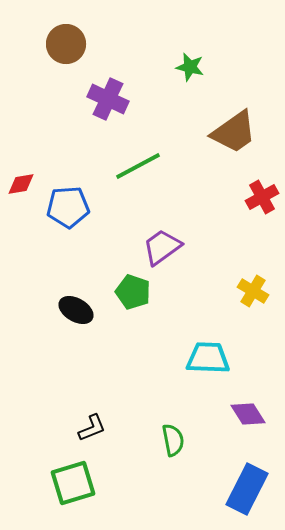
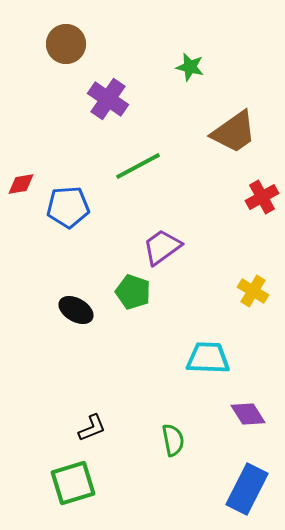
purple cross: rotated 9 degrees clockwise
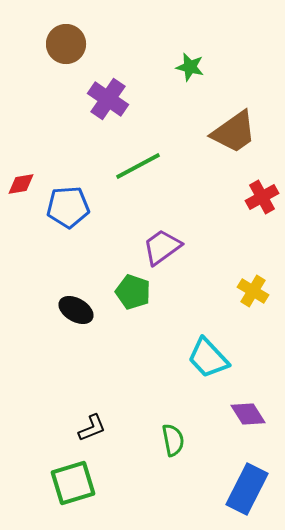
cyan trapezoid: rotated 135 degrees counterclockwise
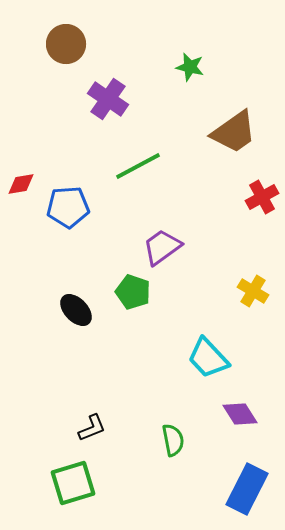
black ellipse: rotated 16 degrees clockwise
purple diamond: moved 8 px left
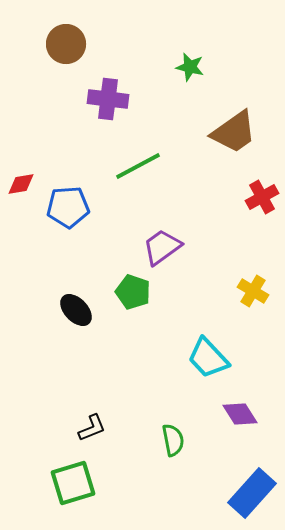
purple cross: rotated 27 degrees counterclockwise
blue rectangle: moved 5 px right, 4 px down; rotated 15 degrees clockwise
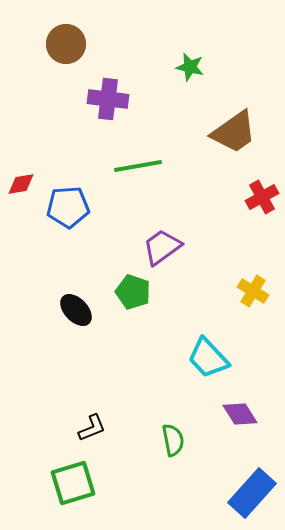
green line: rotated 18 degrees clockwise
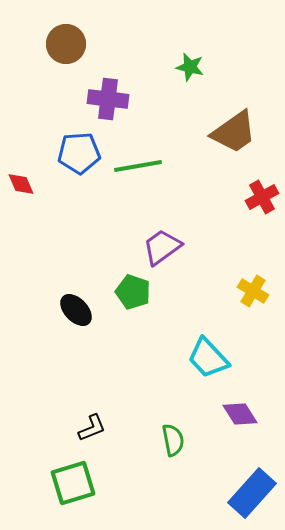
red diamond: rotated 76 degrees clockwise
blue pentagon: moved 11 px right, 54 px up
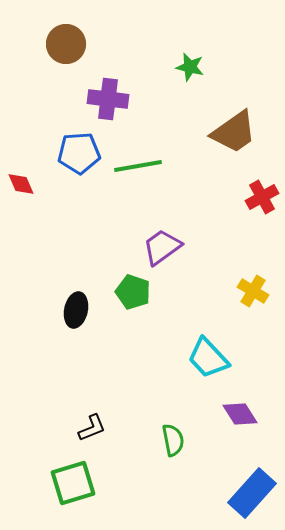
black ellipse: rotated 56 degrees clockwise
